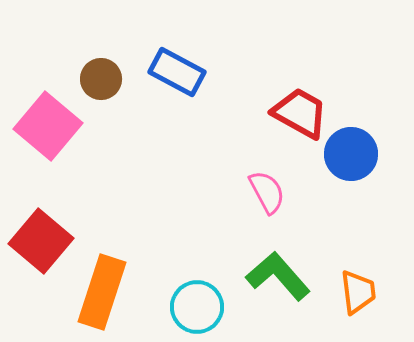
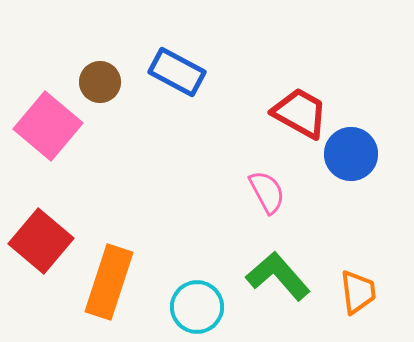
brown circle: moved 1 px left, 3 px down
orange rectangle: moved 7 px right, 10 px up
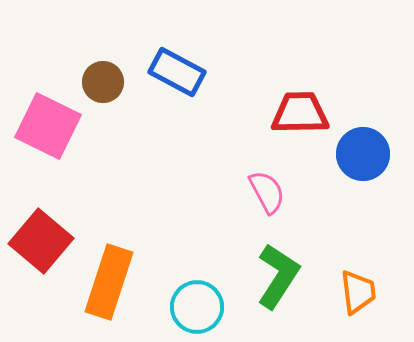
brown circle: moved 3 px right
red trapezoid: rotated 30 degrees counterclockwise
pink square: rotated 14 degrees counterclockwise
blue circle: moved 12 px right
green L-shape: rotated 74 degrees clockwise
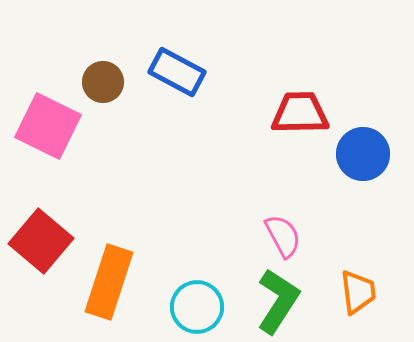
pink semicircle: moved 16 px right, 44 px down
green L-shape: moved 25 px down
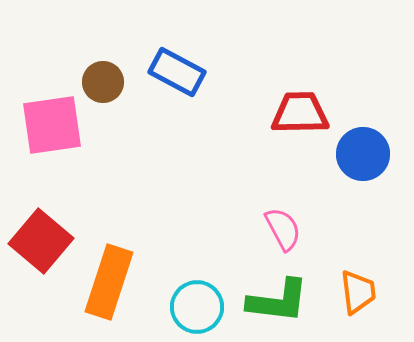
pink square: moved 4 px right, 1 px up; rotated 34 degrees counterclockwise
pink semicircle: moved 7 px up
green L-shape: rotated 64 degrees clockwise
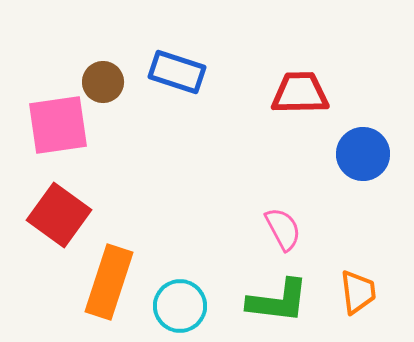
blue rectangle: rotated 10 degrees counterclockwise
red trapezoid: moved 20 px up
pink square: moved 6 px right
red square: moved 18 px right, 26 px up; rotated 4 degrees counterclockwise
cyan circle: moved 17 px left, 1 px up
